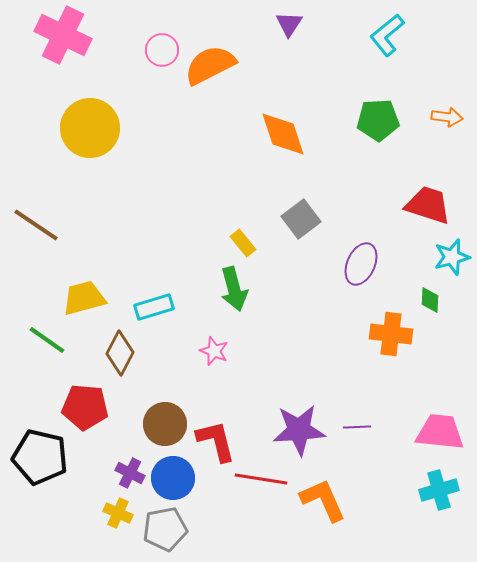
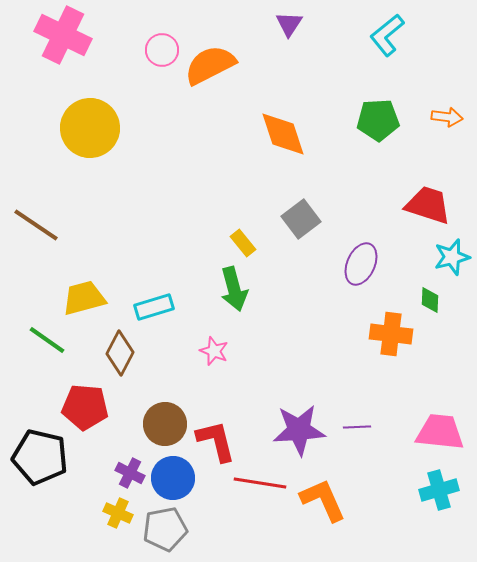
red line: moved 1 px left, 4 px down
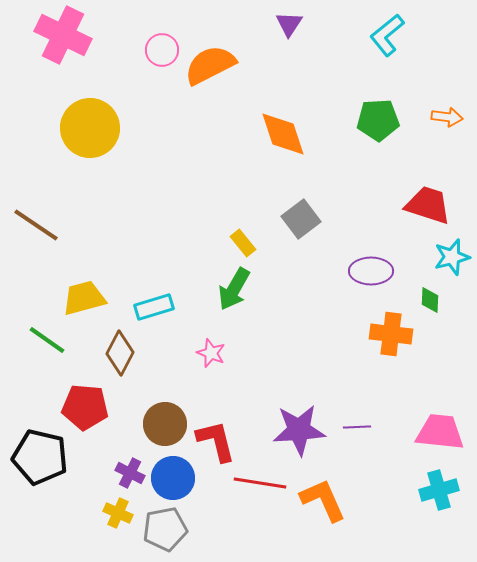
purple ellipse: moved 10 px right, 7 px down; rotated 66 degrees clockwise
green arrow: rotated 45 degrees clockwise
pink star: moved 3 px left, 2 px down
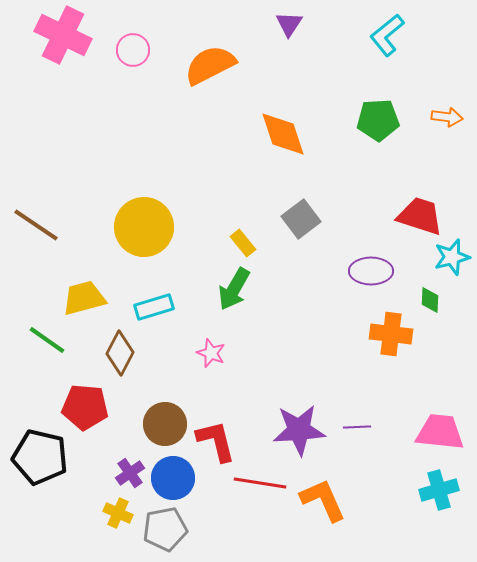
pink circle: moved 29 px left
yellow circle: moved 54 px right, 99 px down
red trapezoid: moved 8 px left, 11 px down
purple cross: rotated 28 degrees clockwise
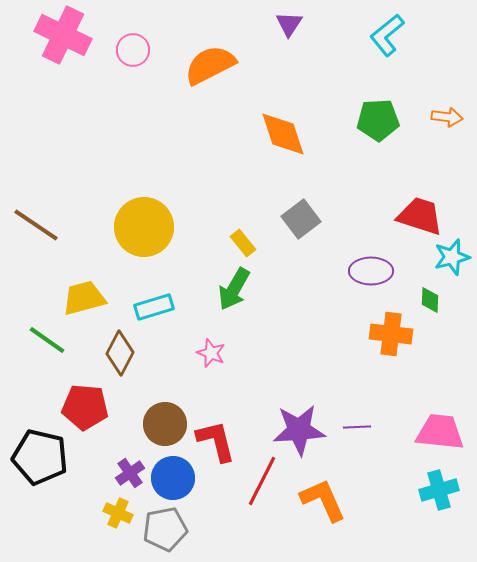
red line: moved 2 px right, 2 px up; rotated 72 degrees counterclockwise
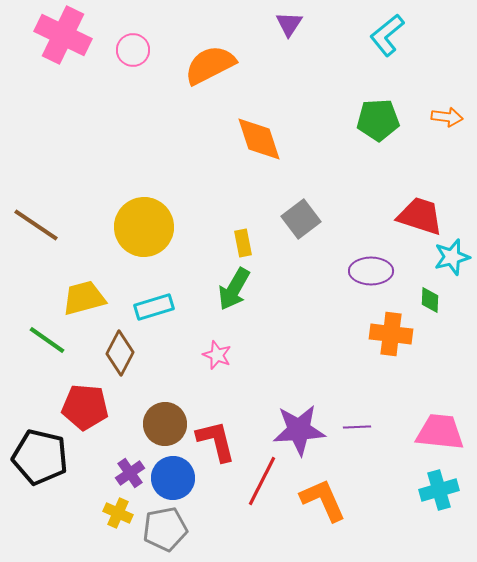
orange diamond: moved 24 px left, 5 px down
yellow rectangle: rotated 28 degrees clockwise
pink star: moved 6 px right, 2 px down
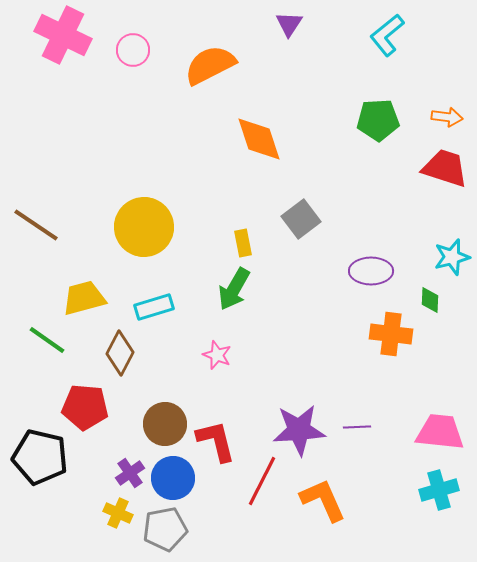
red trapezoid: moved 25 px right, 48 px up
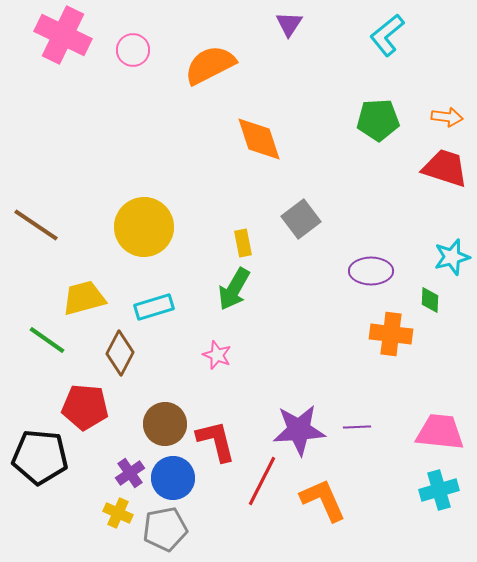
black pentagon: rotated 8 degrees counterclockwise
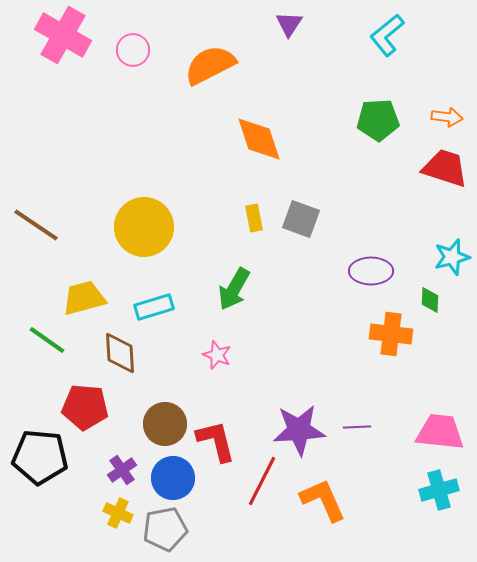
pink cross: rotated 4 degrees clockwise
gray square: rotated 33 degrees counterclockwise
yellow rectangle: moved 11 px right, 25 px up
brown diamond: rotated 30 degrees counterclockwise
purple cross: moved 8 px left, 3 px up
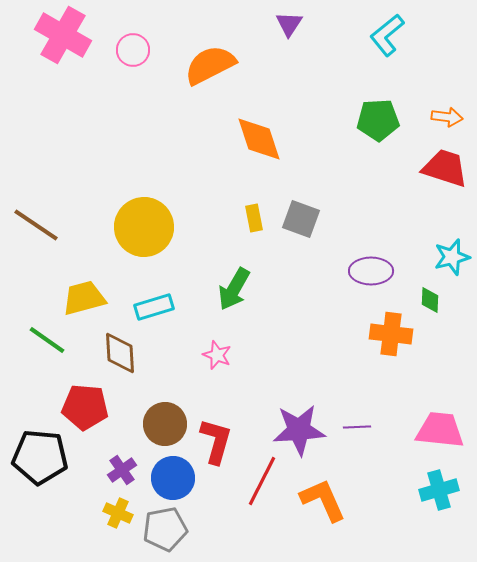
pink trapezoid: moved 2 px up
red L-shape: rotated 30 degrees clockwise
